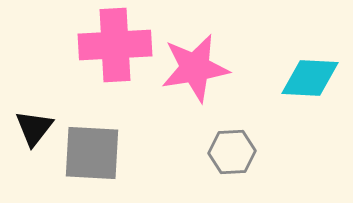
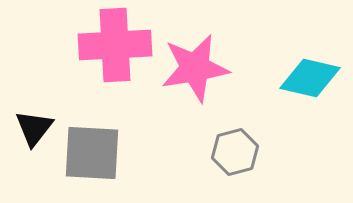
cyan diamond: rotated 10 degrees clockwise
gray hexagon: moved 3 px right; rotated 12 degrees counterclockwise
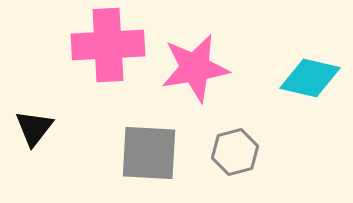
pink cross: moved 7 px left
gray square: moved 57 px right
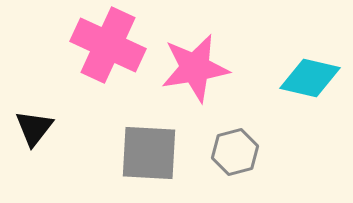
pink cross: rotated 28 degrees clockwise
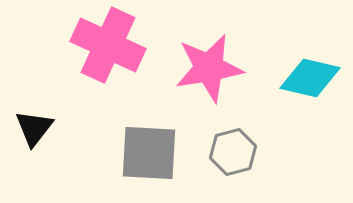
pink star: moved 14 px right
gray hexagon: moved 2 px left
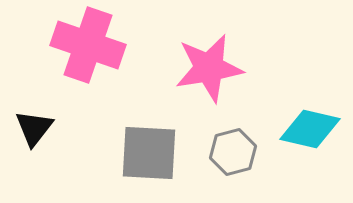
pink cross: moved 20 px left; rotated 6 degrees counterclockwise
cyan diamond: moved 51 px down
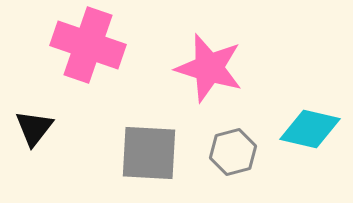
pink star: rotated 26 degrees clockwise
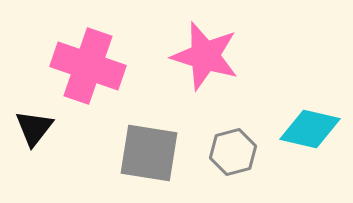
pink cross: moved 21 px down
pink star: moved 4 px left, 12 px up
gray square: rotated 6 degrees clockwise
